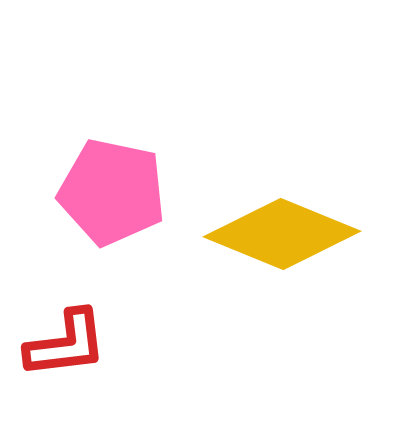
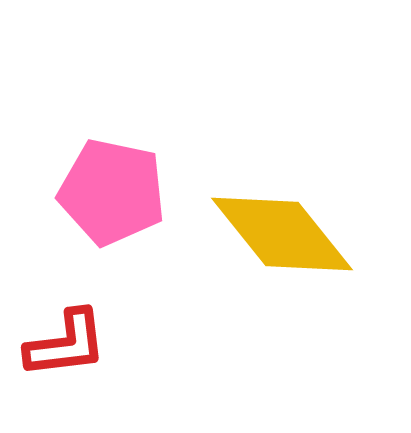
yellow diamond: rotated 29 degrees clockwise
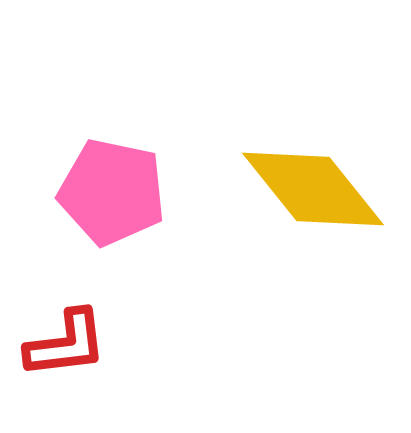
yellow diamond: moved 31 px right, 45 px up
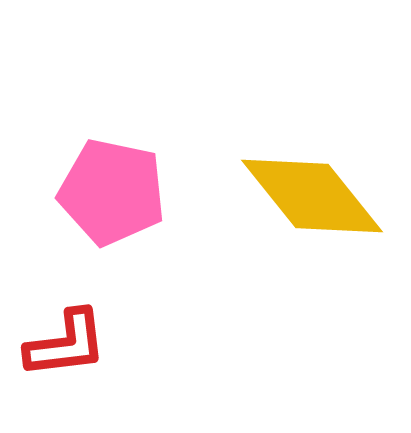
yellow diamond: moved 1 px left, 7 px down
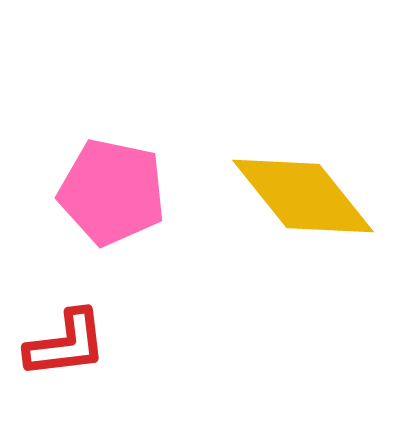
yellow diamond: moved 9 px left
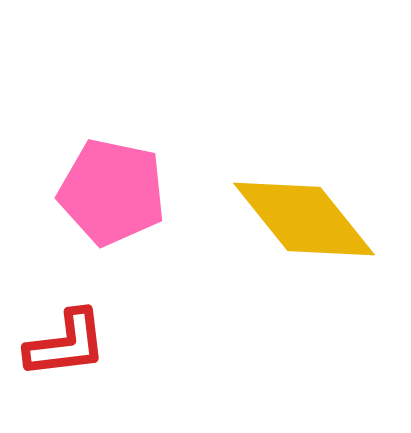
yellow diamond: moved 1 px right, 23 px down
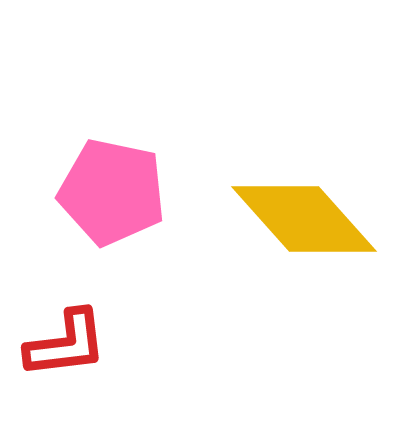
yellow diamond: rotated 3 degrees counterclockwise
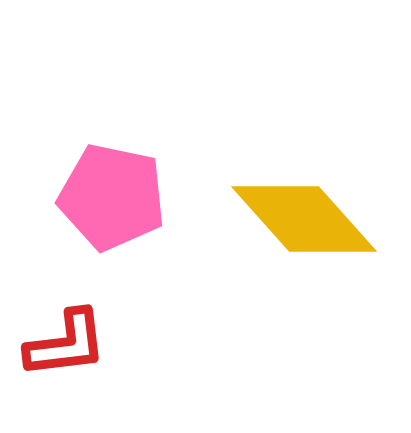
pink pentagon: moved 5 px down
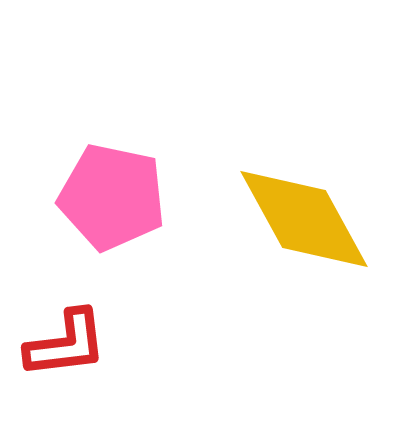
yellow diamond: rotated 13 degrees clockwise
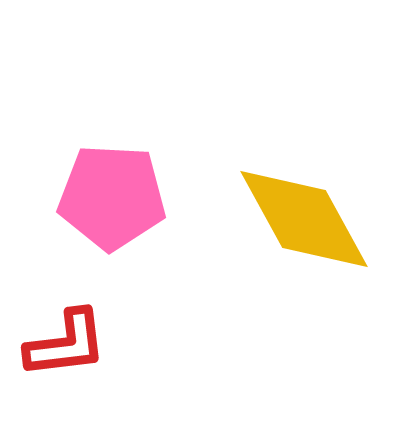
pink pentagon: rotated 9 degrees counterclockwise
